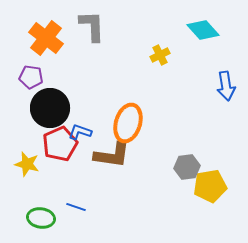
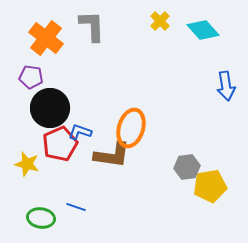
yellow cross: moved 34 px up; rotated 18 degrees counterclockwise
orange ellipse: moved 3 px right, 5 px down
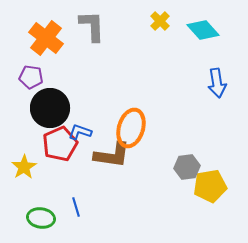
blue arrow: moved 9 px left, 3 px up
yellow star: moved 3 px left, 3 px down; rotated 25 degrees clockwise
blue line: rotated 54 degrees clockwise
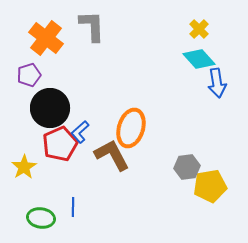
yellow cross: moved 39 px right, 8 px down
cyan diamond: moved 4 px left, 29 px down
purple pentagon: moved 2 px left, 2 px up; rotated 25 degrees counterclockwise
blue L-shape: rotated 60 degrees counterclockwise
brown L-shape: rotated 126 degrees counterclockwise
blue line: moved 3 px left; rotated 18 degrees clockwise
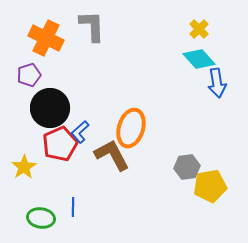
orange cross: rotated 12 degrees counterclockwise
